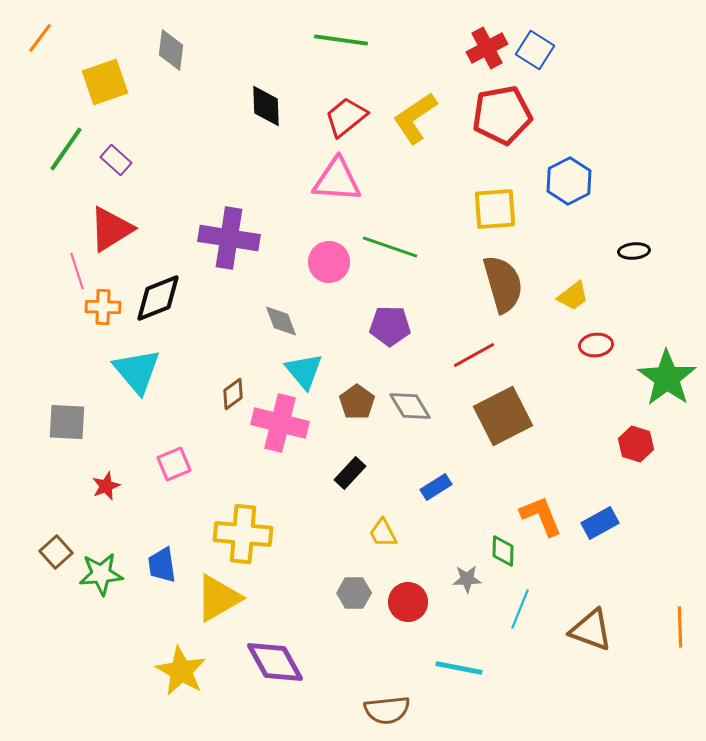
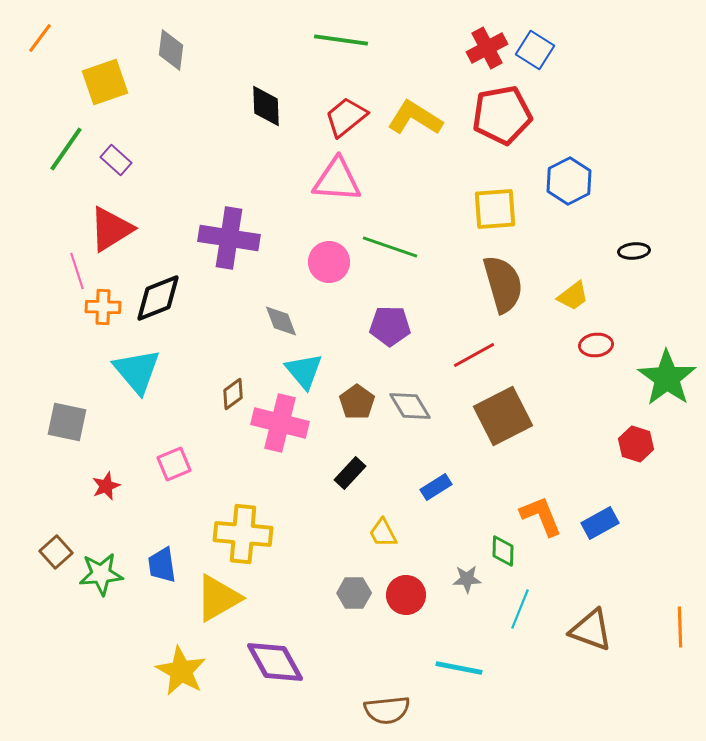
yellow L-shape at (415, 118): rotated 66 degrees clockwise
gray square at (67, 422): rotated 9 degrees clockwise
red circle at (408, 602): moved 2 px left, 7 px up
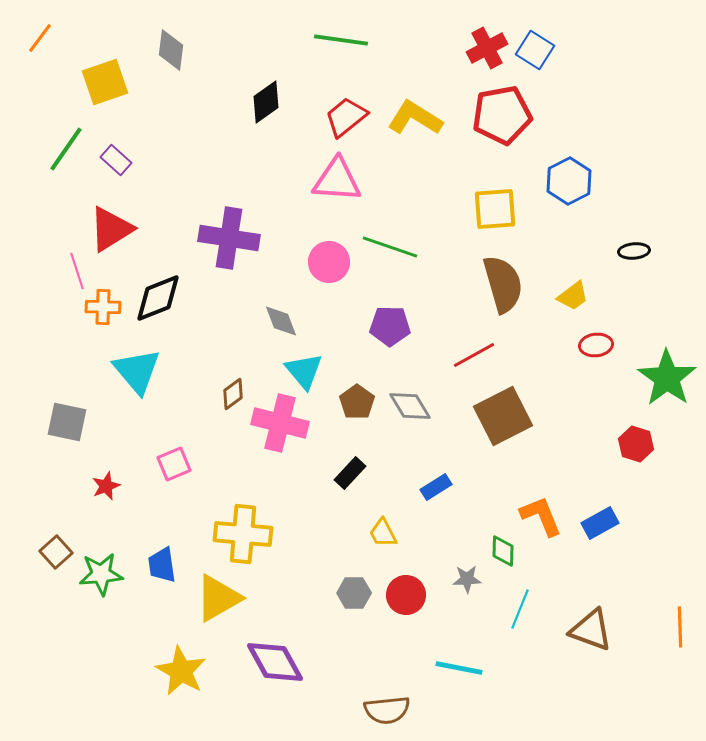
black diamond at (266, 106): moved 4 px up; rotated 57 degrees clockwise
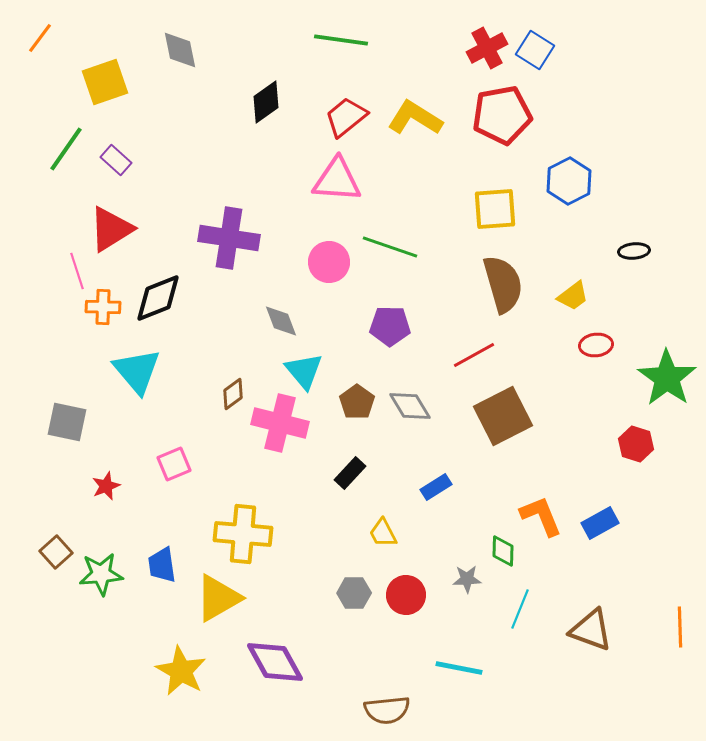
gray diamond at (171, 50): moved 9 px right; rotated 18 degrees counterclockwise
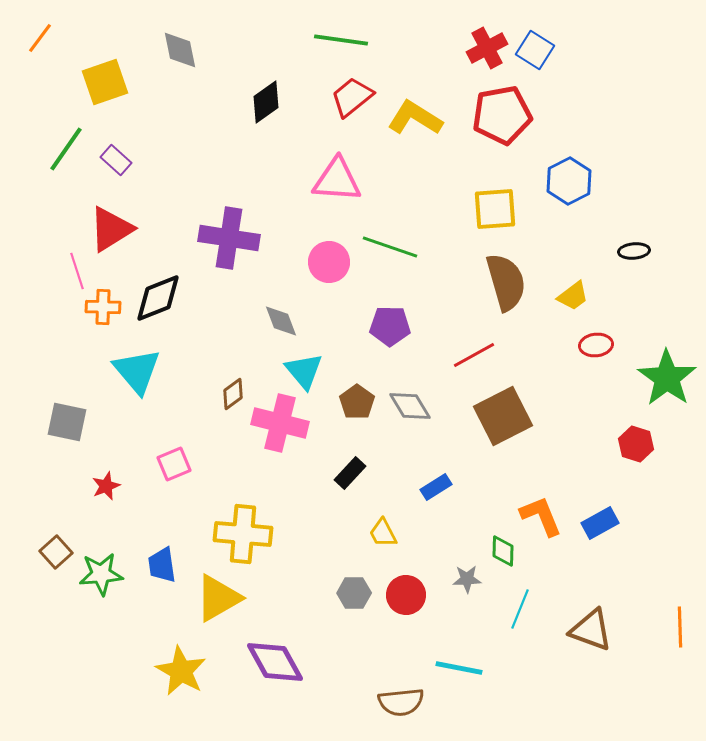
red trapezoid at (346, 117): moved 6 px right, 20 px up
brown semicircle at (503, 284): moved 3 px right, 2 px up
brown semicircle at (387, 710): moved 14 px right, 8 px up
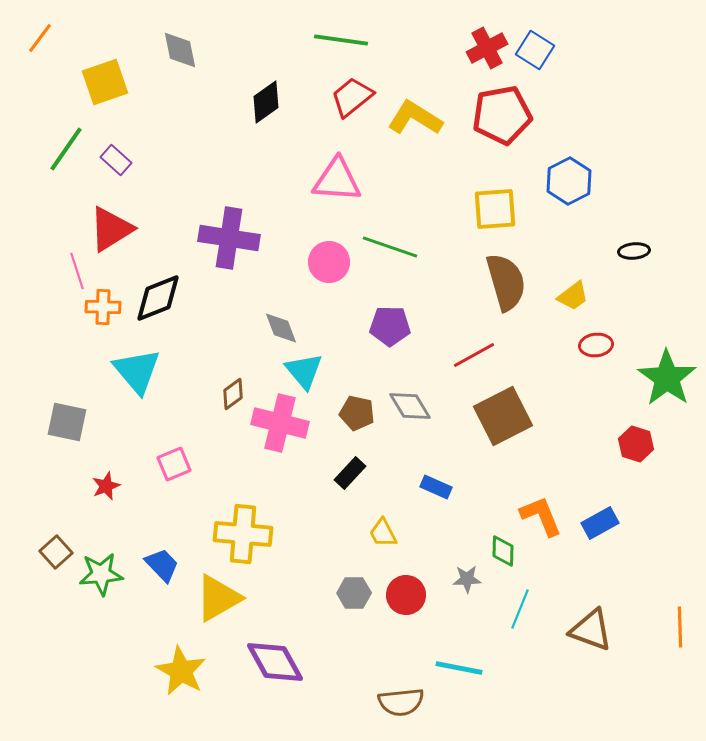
gray diamond at (281, 321): moved 7 px down
brown pentagon at (357, 402): moved 11 px down; rotated 24 degrees counterclockwise
blue rectangle at (436, 487): rotated 56 degrees clockwise
blue trapezoid at (162, 565): rotated 144 degrees clockwise
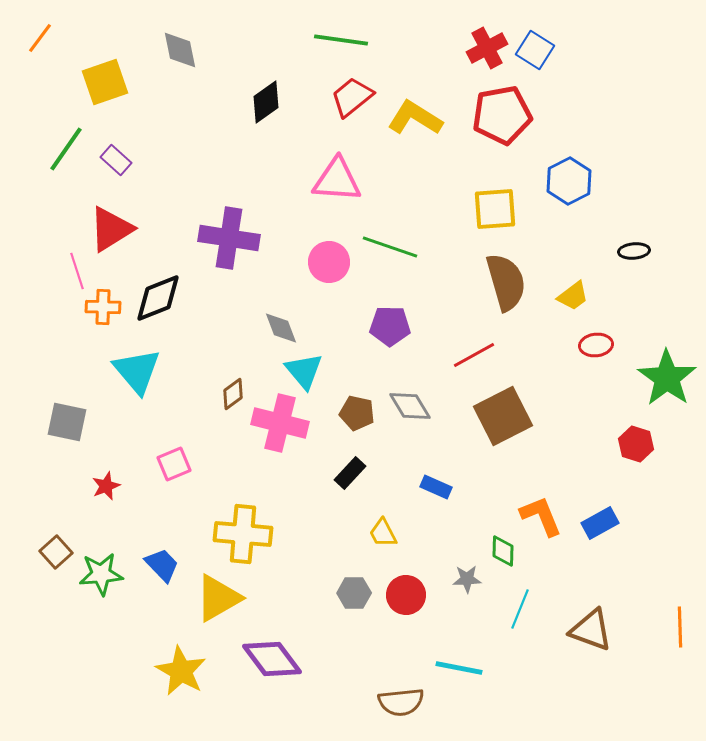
purple diamond at (275, 662): moved 3 px left, 3 px up; rotated 8 degrees counterclockwise
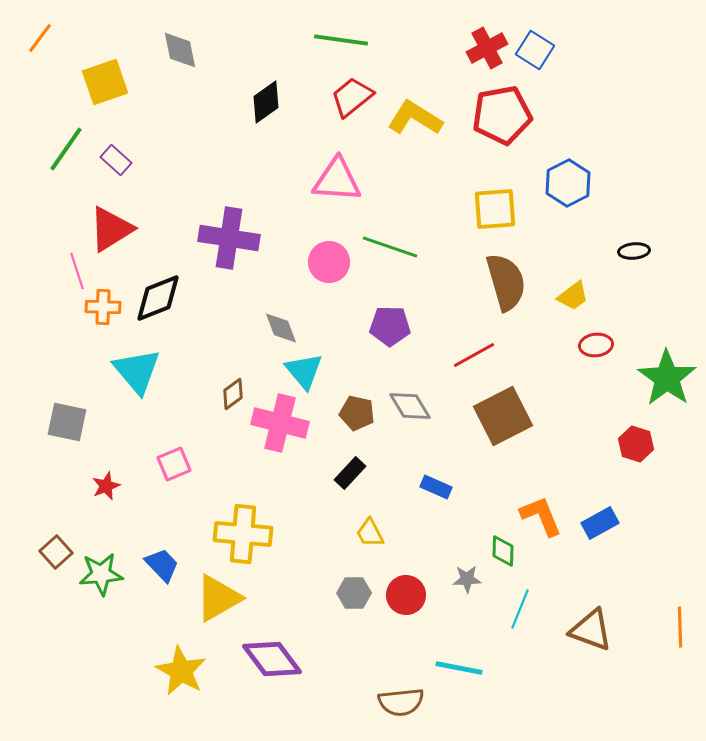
blue hexagon at (569, 181): moved 1 px left, 2 px down
yellow trapezoid at (383, 533): moved 13 px left
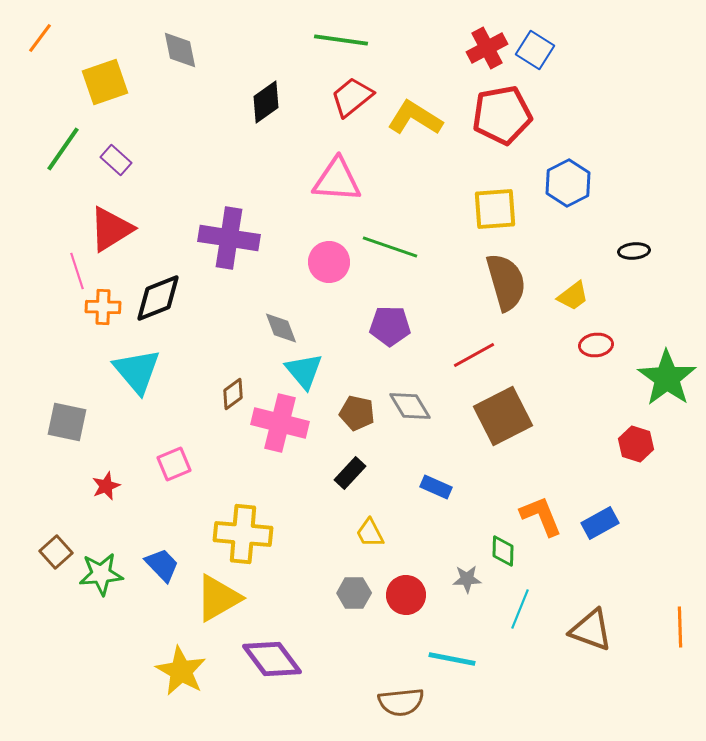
green line at (66, 149): moved 3 px left
cyan line at (459, 668): moved 7 px left, 9 px up
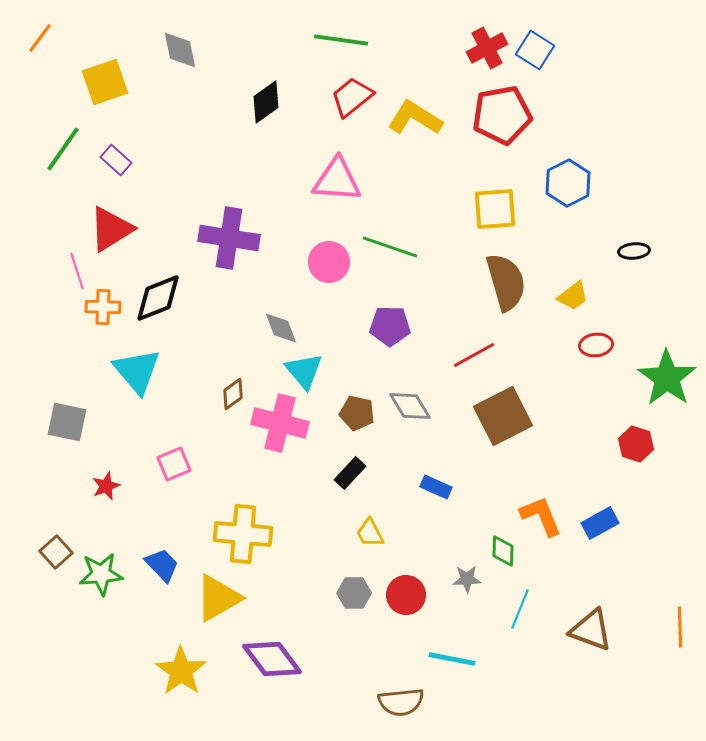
yellow star at (181, 671): rotated 6 degrees clockwise
